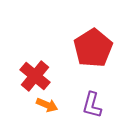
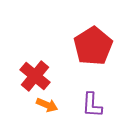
red pentagon: moved 2 px up
purple L-shape: rotated 12 degrees counterclockwise
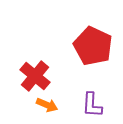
red pentagon: rotated 15 degrees counterclockwise
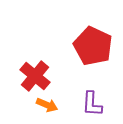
purple L-shape: moved 1 px up
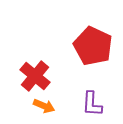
orange arrow: moved 3 px left, 1 px down
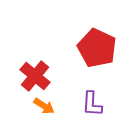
red pentagon: moved 4 px right, 2 px down
orange arrow: rotated 10 degrees clockwise
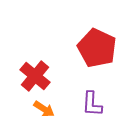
orange arrow: moved 3 px down
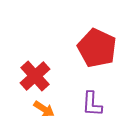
red cross: rotated 8 degrees clockwise
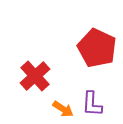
orange arrow: moved 19 px right
